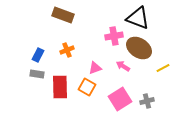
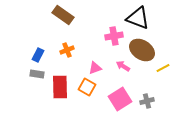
brown rectangle: rotated 15 degrees clockwise
brown ellipse: moved 3 px right, 2 px down
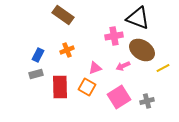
pink arrow: rotated 56 degrees counterclockwise
gray rectangle: moved 1 px left; rotated 24 degrees counterclockwise
pink square: moved 1 px left, 2 px up
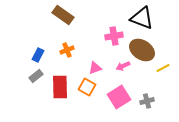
black triangle: moved 4 px right
gray rectangle: moved 2 px down; rotated 24 degrees counterclockwise
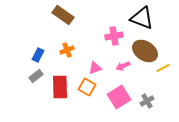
brown ellipse: moved 3 px right, 1 px down
gray cross: rotated 16 degrees counterclockwise
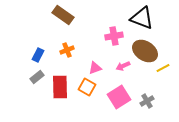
gray rectangle: moved 1 px right, 1 px down
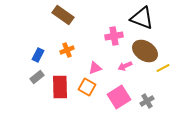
pink arrow: moved 2 px right
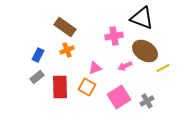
brown rectangle: moved 2 px right, 12 px down
